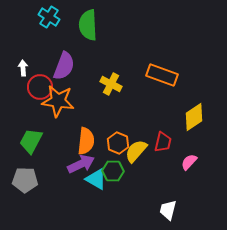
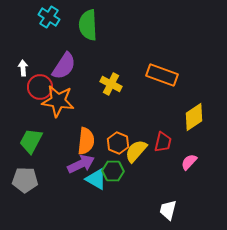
purple semicircle: rotated 12 degrees clockwise
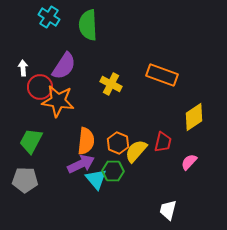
cyan triangle: rotated 20 degrees clockwise
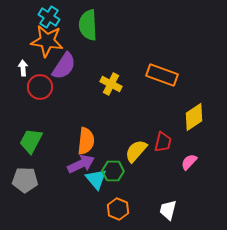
orange star: moved 11 px left, 60 px up
orange hexagon: moved 66 px down
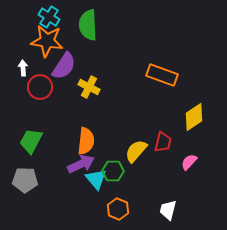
yellow cross: moved 22 px left, 3 px down
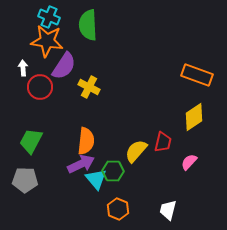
cyan cross: rotated 10 degrees counterclockwise
orange rectangle: moved 35 px right
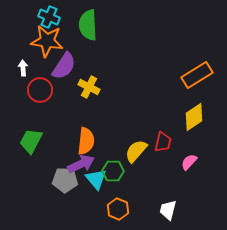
orange rectangle: rotated 52 degrees counterclockwise
red circle: moved 3 px down
gray pentagon: moved 40 px right
